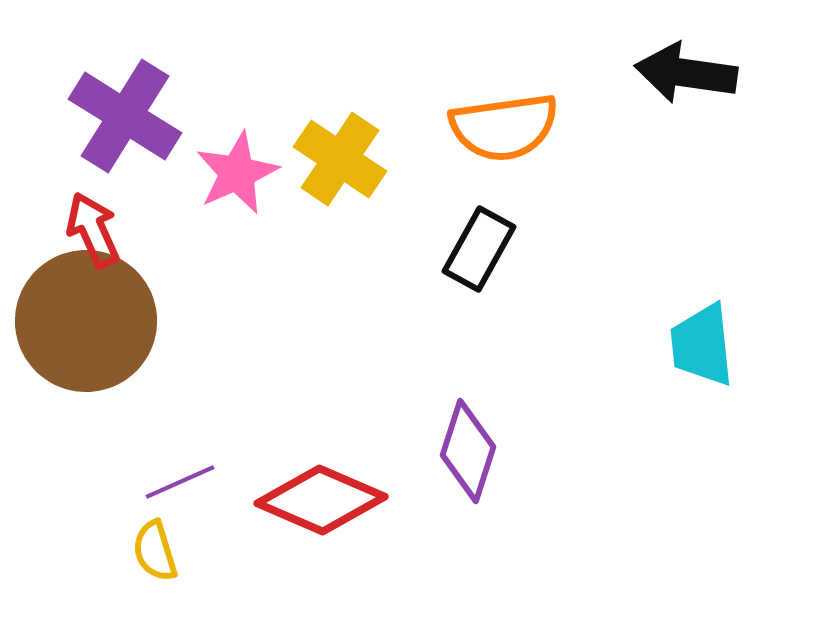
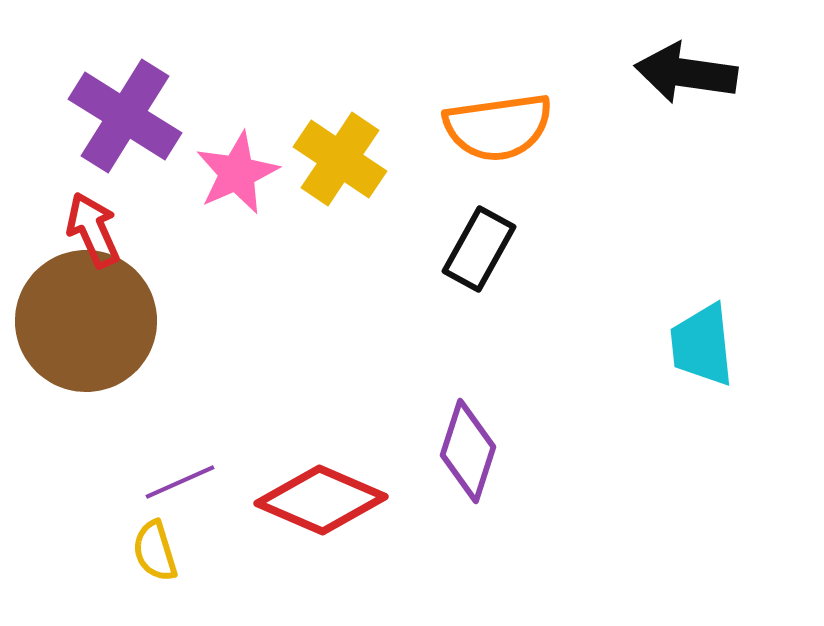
orange semicircle: moved 6 px left
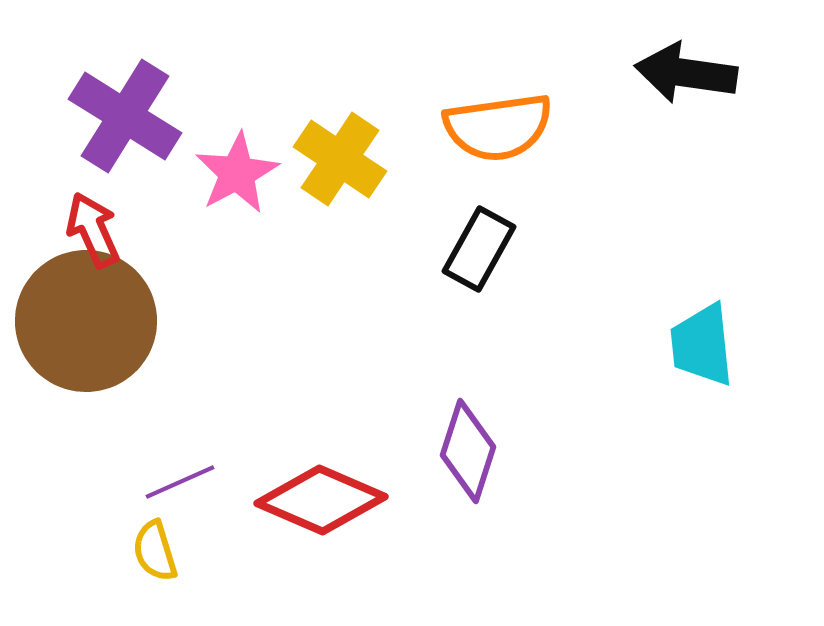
pink star: rotated 4 degrees counterclockwise
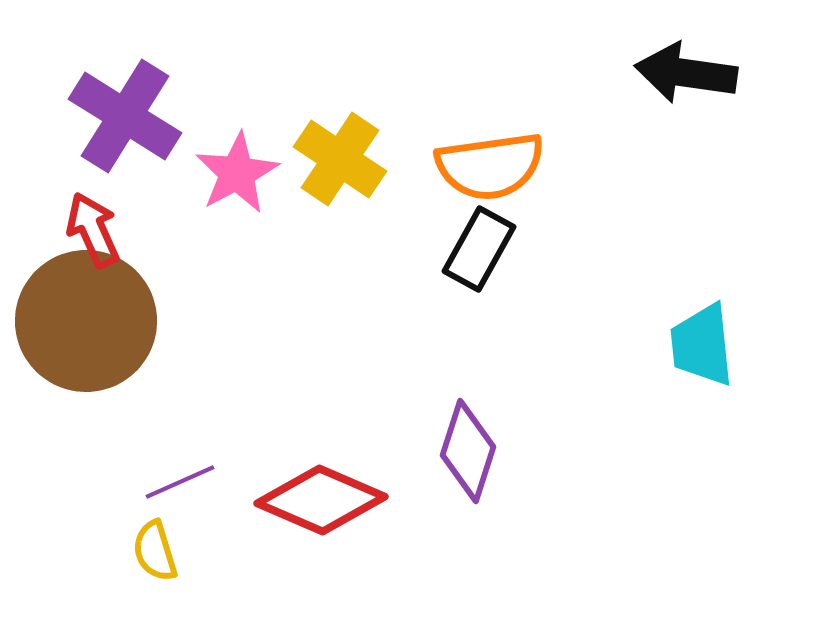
orange semicircle: moved 8 px left, 39 px down
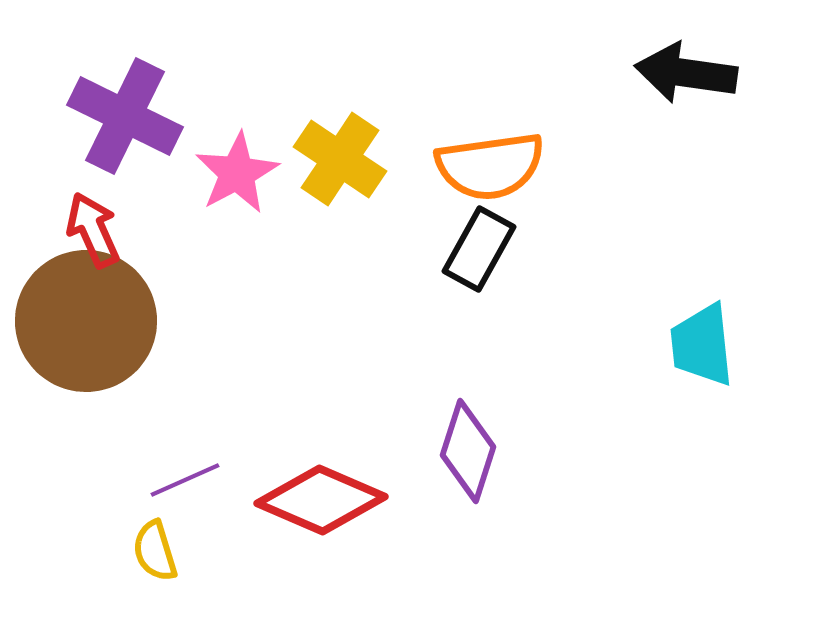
purple cross: rotated 6 degrees counterclockwise
purple line: moved 5 px right, 2 px up
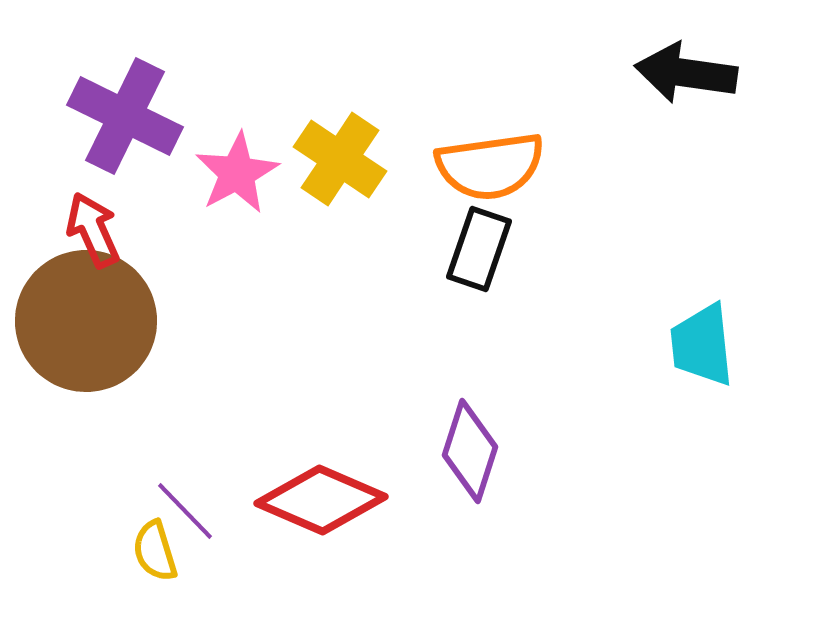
black rectangle: rotated 10 degrees counterclockwise
purple diamond: moved 2 px right
purple line: moved 31 px down; rotated 70 degrees clockwise
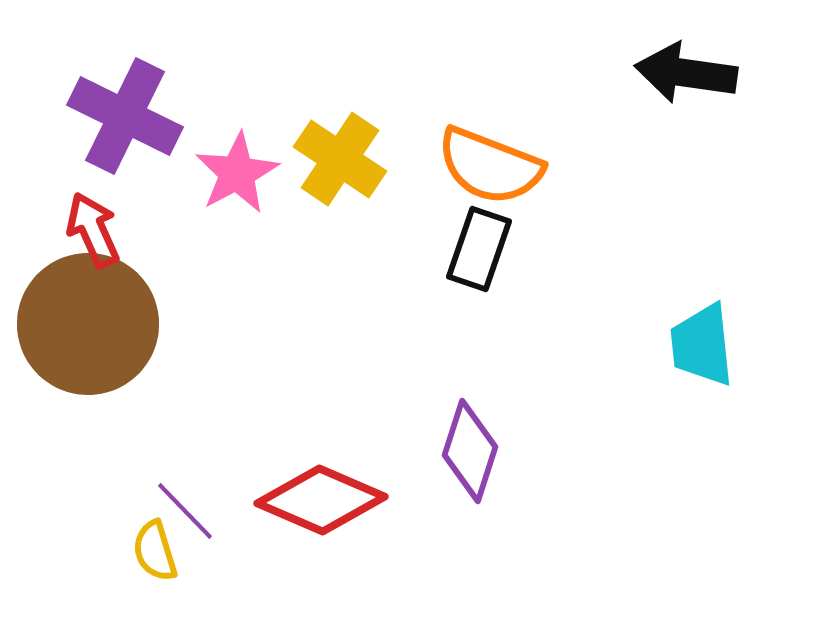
orange semicircle: rotated 29 degrees clockwise
brown circle: moved 2 px right, 3 px down
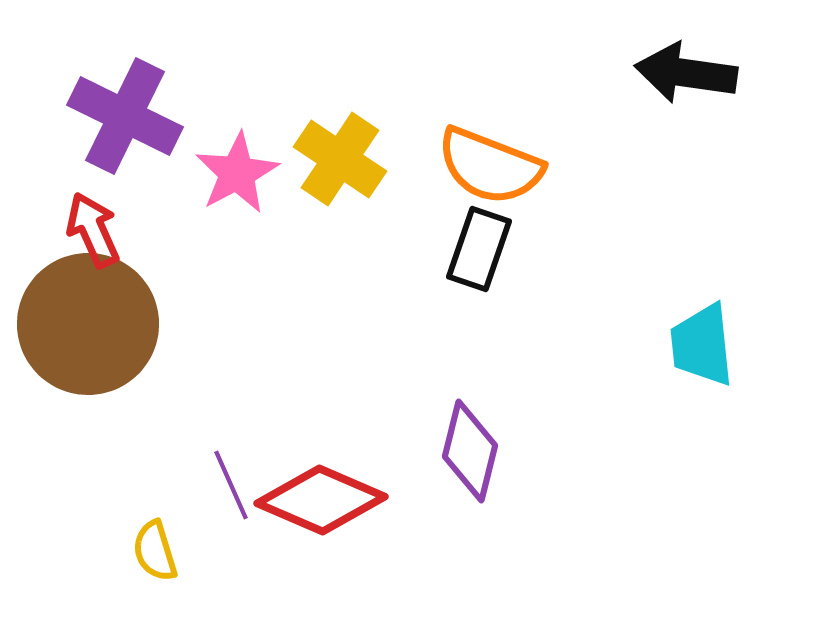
purple diamond: rotated 4 degrees counterclockwise
purple line: moved 46 px right, 26 px up; rotated 20 degrees clockwise
